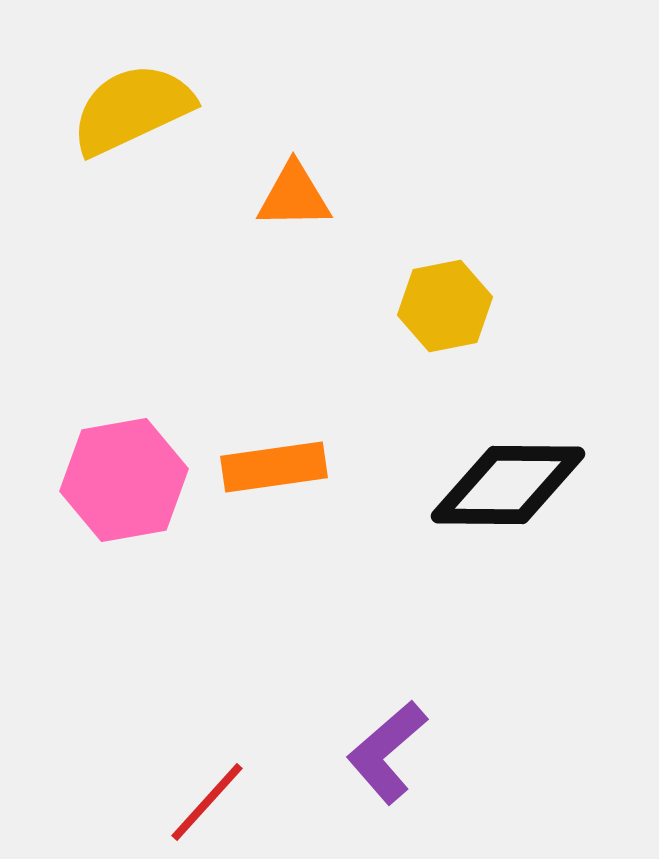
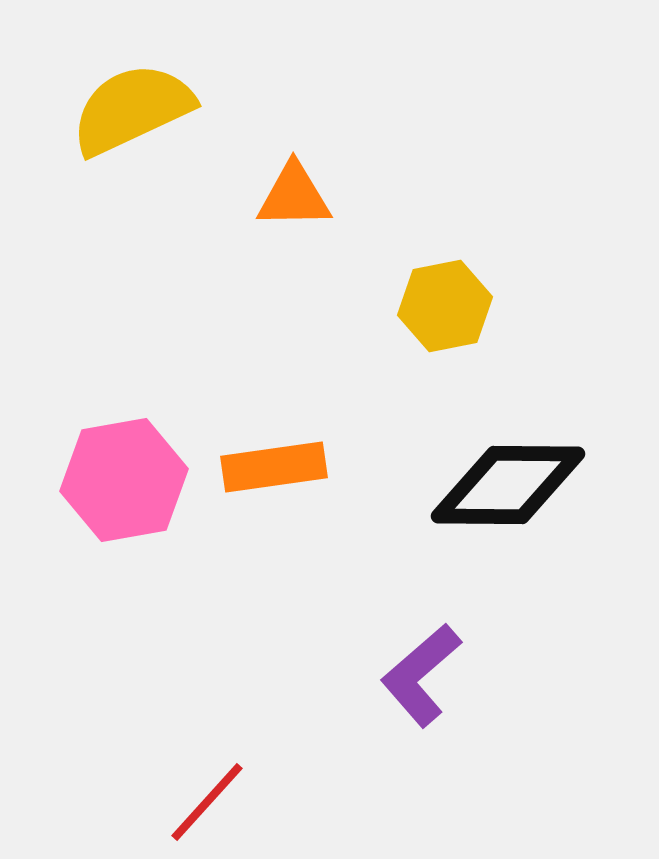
purple L-shape: moved 34 px right, 77 px up
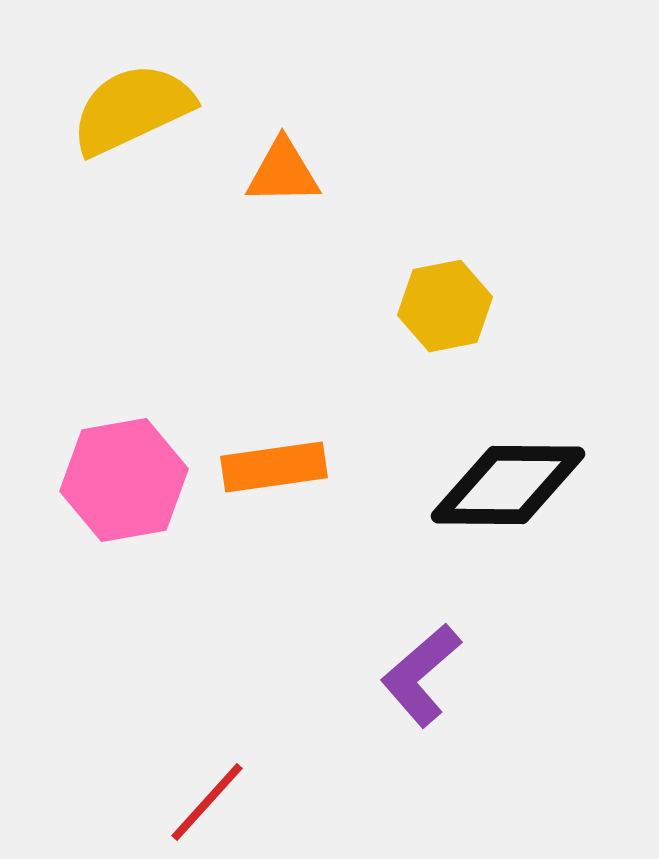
orange triangle: moved 11 px left, 24 px up
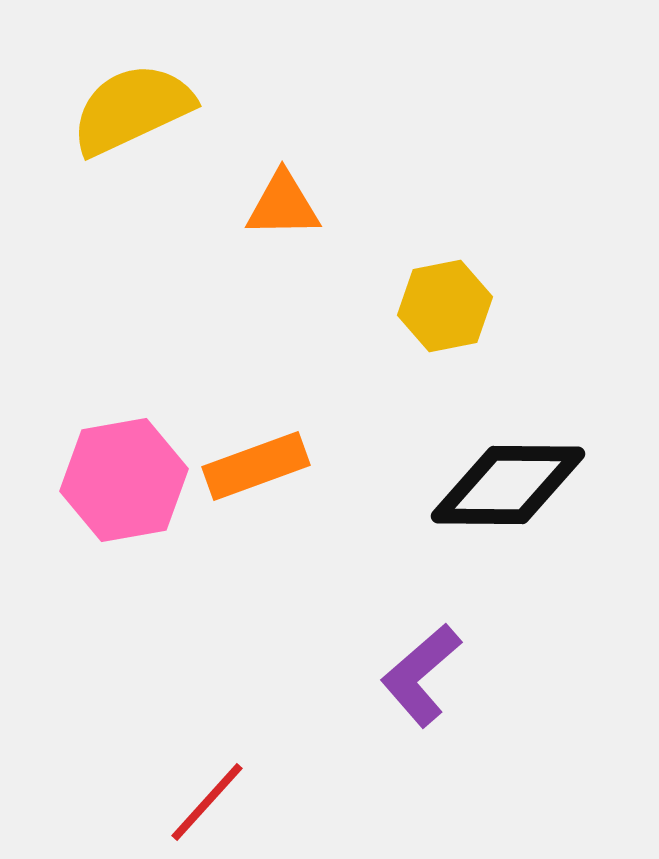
orange triangle: moved 33 px down
orange rectangle: moved 18 px left, 1 px up; rotated 12 degrees counterclockwise
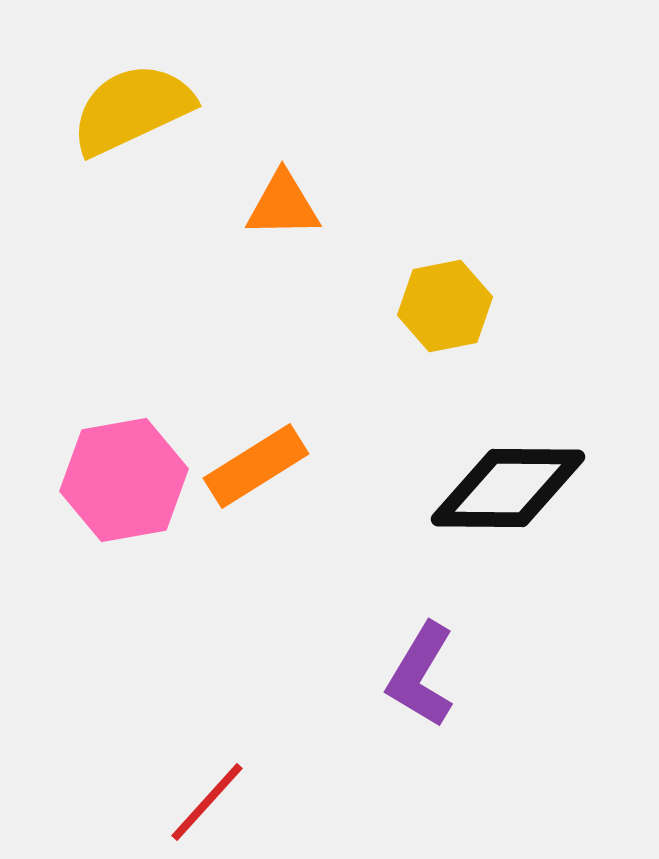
orange rectangle: rotated 12 degrees counterclockwise
black diamond: moved 3 px down
purple L-shape: rotated 18 degrees counterclockwise
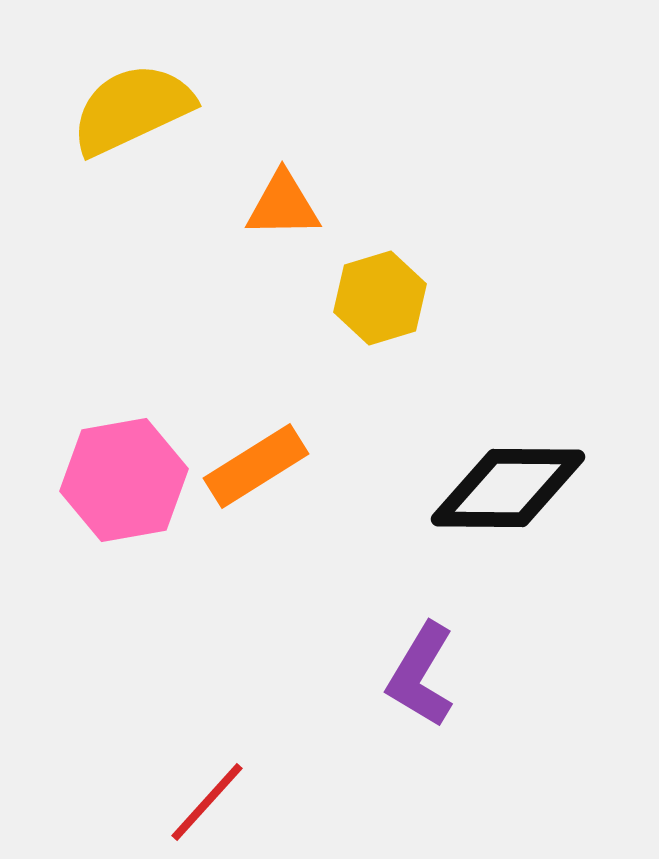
yellow hexagon: moved 65 px left, 8 px up; rotated 6 degrees counterclockwise
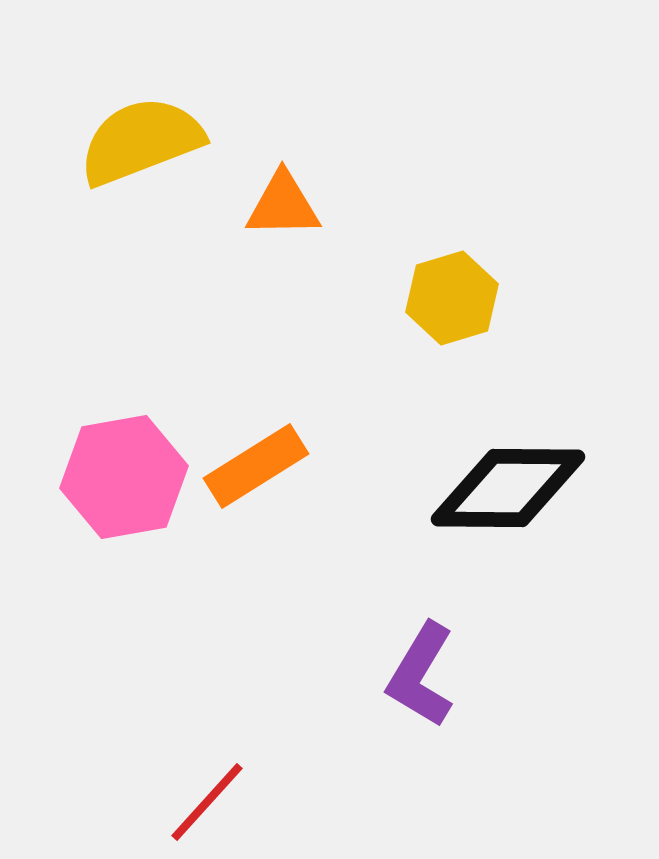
yellow semicircle: moved 9 px right, 32 px down; rotated 4 degrees clockwise
yellow hexagon: moved 72 px right
pink hexagon: moved 3 px up
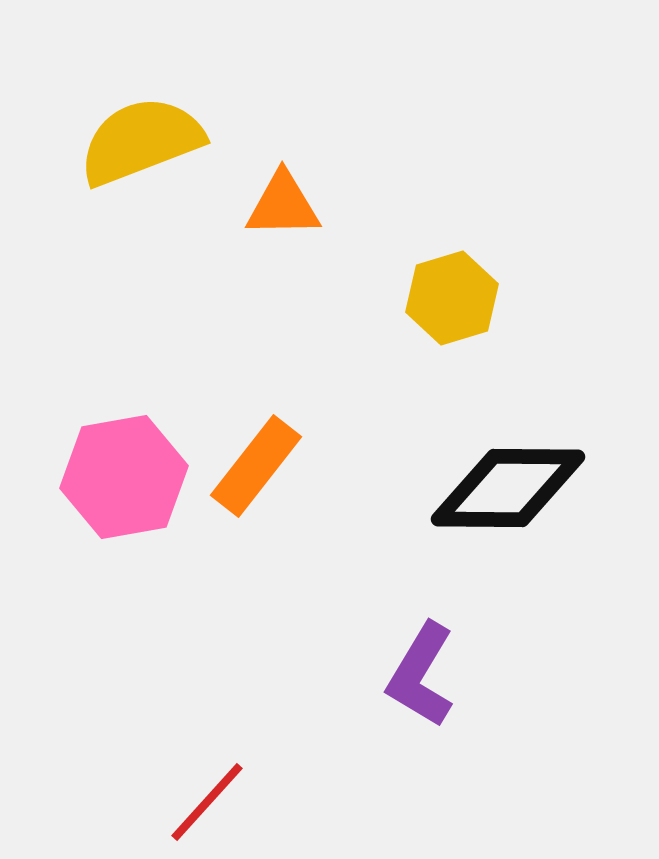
orange rectangle: rotated 20 degrees counterclockwise
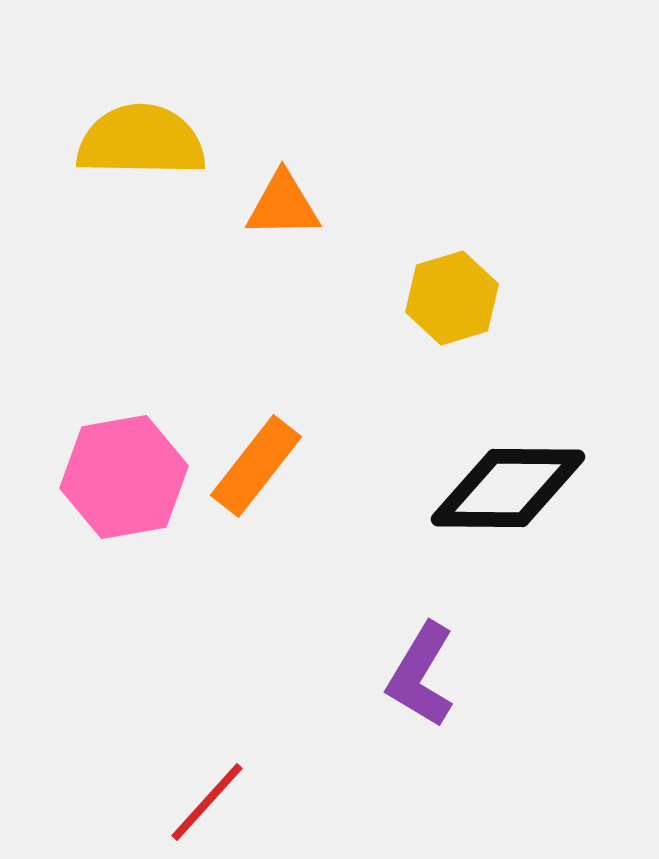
yellow semicircle: rotated 22 degrees clockwise
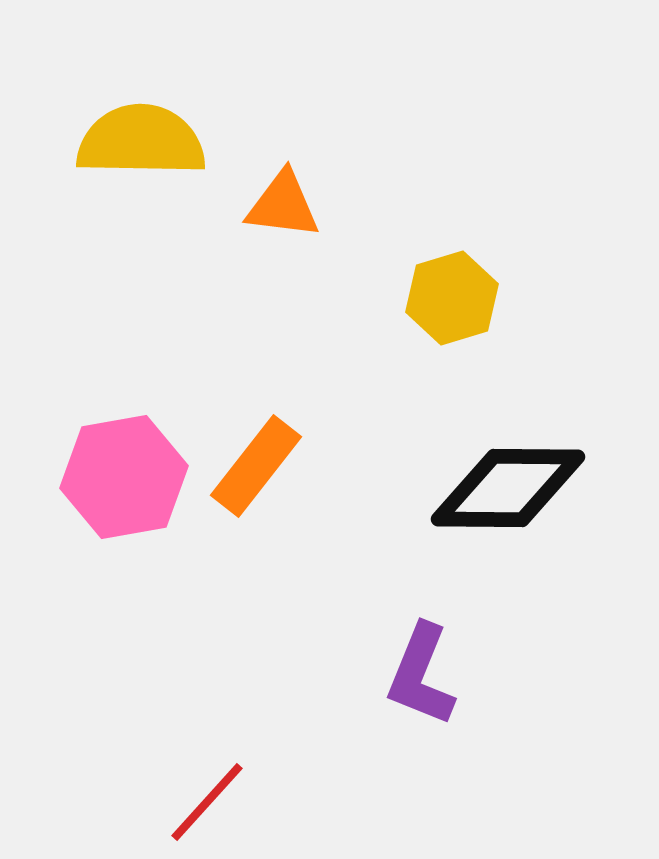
orange triangle: rotated 8 degrees clockwise
purple L-shape: rotated 9 degrees counterclockwise
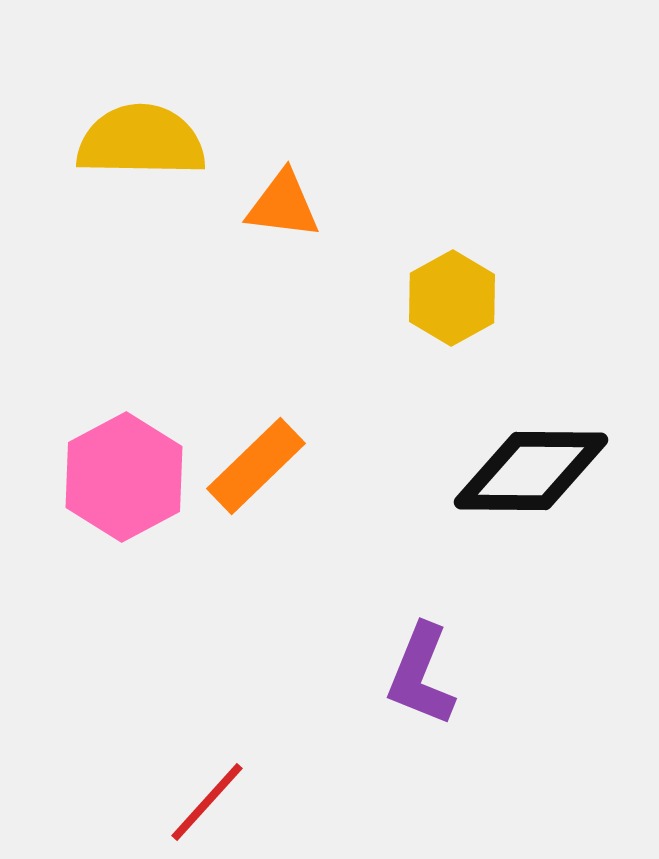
yellow hexagon: rotated 12 degrees counterclockwise
orange rectangle: rotated 8 degrees clockwise
pink hexagon: rotated 18 degrees counterclockwise
black diamond: moved 23 px right, 17 px up
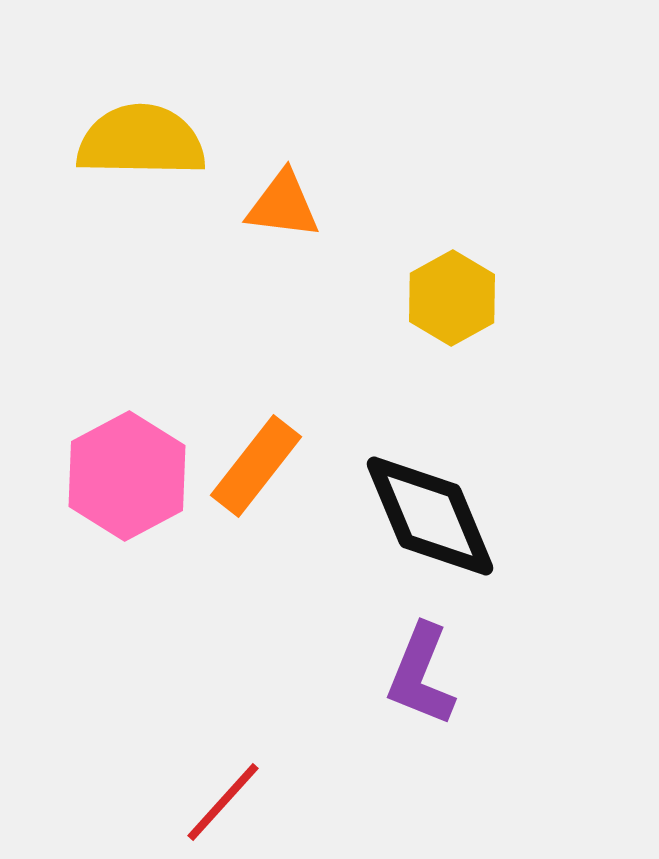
orange rectangle: rotated 8 degrees counterclockwise
black diamond: moved 101 px left, 45 px down; rotated 67 degrees clockwise
pink hexagon: moved 3 px right, 1 px up
red line: moved 16 px right
